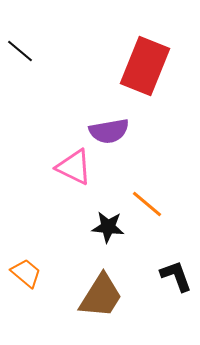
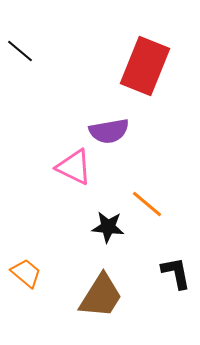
black L-shape: moved 3 px up; rotated 9 degrees clockwise
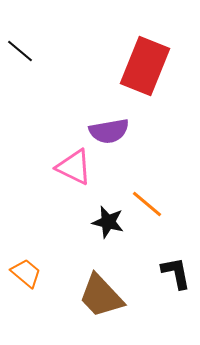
black star: moved 5 px up; rotated 8 degrees clockwise
brown trapezoid: rotated 105 degrees clockwise
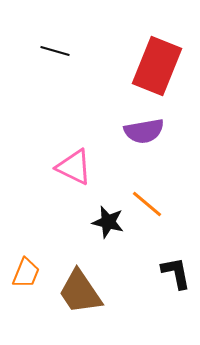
black line: moved 35 px right; rotated 24 degrees counterclockwise
red rectangle: moved 12 px right
purple semicircle: moved 35 px right
orange trapezoid: rotated 72 degrees clockwise
brown trapezoid: moved 21 px left, 4 px up; rotated 9 degrees clockwise
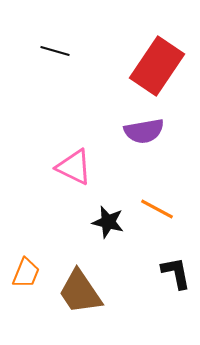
red rectangle: rotated 12 degrees clockwise
orange line: moved 10 px right, 5 px down; rotated 12 degrees counterclockwise
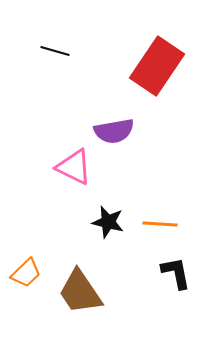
purple semicircle: moved 30 px left
orange line: moved 3 px right, 15 px down; rotated 24 degrees counterclockwise
orange trapezoid: rotated 24 degrees clockwise
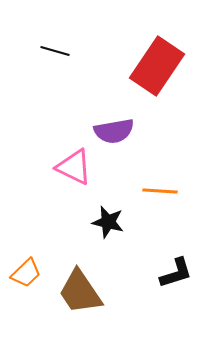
orange line: moved 33 px up
black L-shape: rotated 84 degrees clockwise
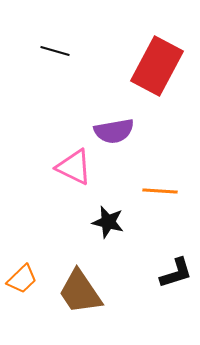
red rectangle: rotated 6 degrees counterclockwise
orange trapezoid: moved 4 px left, 6 px down
